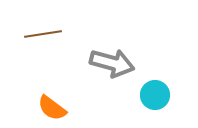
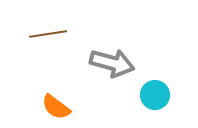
brown line: moved 5 px right
orange semicircle: moved 4 px right, 1 px up
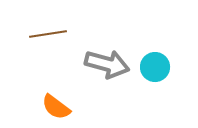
gray arrow: moved 5 px left, 1 px down
cyan circle: moved 28 px up
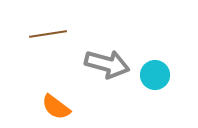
cyan circle: moved 8 px down
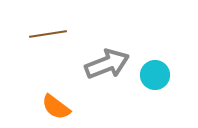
gray arrow: rotated 36 degrees counterclockwise
